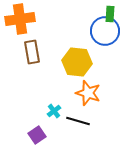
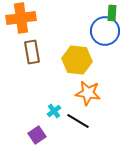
green rectangle: moved 2 px right, 1 px up
orange cross: moved 1 px right, 1 px up
yellow hexagon: moved 2 px up
orange star: rotated 10 degrees counterclockwise
black line: rotated 15 degrees clockwise
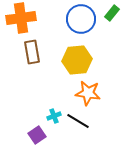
green rectangle: rotated 35 degrees clockwise
blue circle: moved 24 px left, 12 px up
yellow hexagon: rotated 12 degrees counterclockwise
cyan cross: moved 5 px down; rotated 16 degrees clockwise
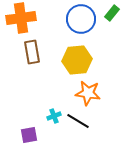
purple square: moved 8 px left; rotated 24 degrees clockwise
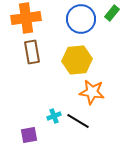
orange cross: moved 5 px right
orange star: moved 4 px right, 1 px up
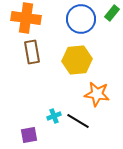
orange cross: rotated 16 degrees clockwise
orange star: moved 5 px right, 2 px down
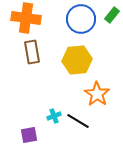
green rectangle: moved 2 px down
orange star: rotated 25 degrees clockwise
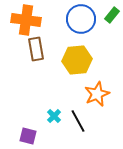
orange cross: moved 2 px down
brown rectangle: moved 4 px right, 3 px up
orange star: rotated 15 degrees clockwise
cyan cross: rotated 24 degrees counterclockwise
black line: rotated 30 degrees clockwise
purple square: moved 1 px left, 1 px down; rotated 24 degrees clockwise
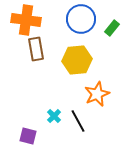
green rectangle: moved 13 px down
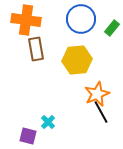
cyan cross: moved 6 px left, 6 px down
black line: moved 23 px right, 9 px up
